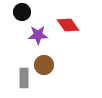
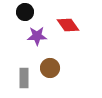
black circle: moved 3 px right
purple star: moved 1 px left, 1 px down
brown circle: moved 6 px right, 3 px down
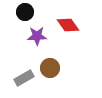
gray rectangle: rotated 60 degrees clockwise
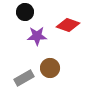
red diamond: rotated 35 degrees counterclockwise
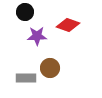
gray rectangle: moved 2 px right; rotated 30 degrees clockwise
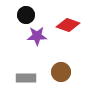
black circle: moved 1 px right, 3 px down
brown circle: moved 11 px right, 4 px down
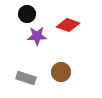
black circle: moved 1 px right, 1 px up
gray rectangle: rotated 18 degrees clockwise
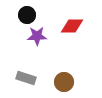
black circle: moved 1 px down
red diamond: moved 4 px right, 1 px down; rotated 20 degrees counterclockwise
brown circle: moved 3 px right, 10 px down
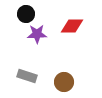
black circle: moved 1 px left, 1 px up
purple star: moved 2 px up
gray rectangle: moved 1 px right, 2 px up
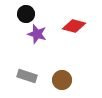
red diamond: moved 2 px right; rotated 15 degrees clockwise
purple star: rotated 18 degrees clockwise
brown circle: moved 2 px left, 2 px up
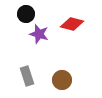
red diamond: moved 2 px left, 2 px up
purple star: moved 2 px right
gray rectangle: rotated 54 degrees clockwise
